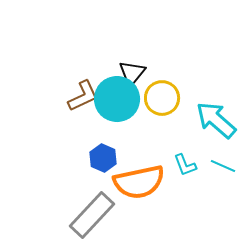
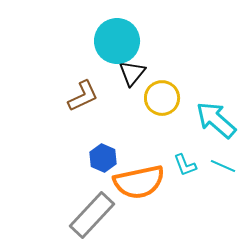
cyan circle: moved 58 px up
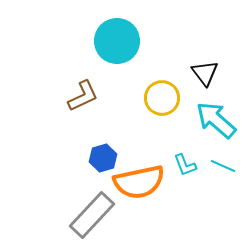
black triangle: moved 73 px right; rotated 16 degrees counterclockwise
blue hexagon: rotated 20 degrees clockwise
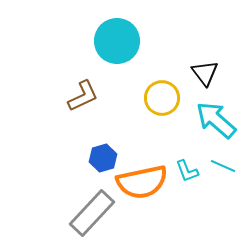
cyan L-shape: moved 2 px right, 6 px down
orange semicircle: moved 3 px right
gray rectangle: moved 2 px up
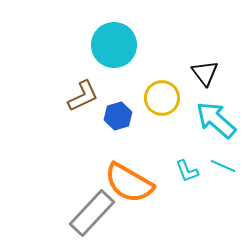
cyan circle: moved 3 px left, 4 px down
blue hexagon: moved 15 px right, 42 px up
orange semicircle: moved 13 px left, 1 px down; rotated 42 degrees clockwise
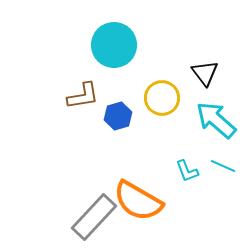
brown L-shape: rotated 16 degrees clockwise
orange semicircle: moved 9 px right, 18 px down
gray rectangle: moved 2 px right, 4 px down
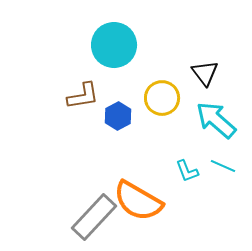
blue hexagon: rotated 12 degrees counterclockwise
